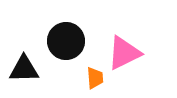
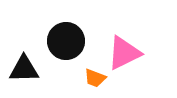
orange trapezoid: rotated 115 degrees clockwise
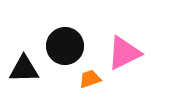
black circle: moved 1 px left, 5 px down
orange trapezoid: moved 5 px left, 1 px down; rotated 140 degrees clockwise
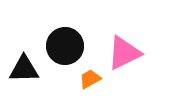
orange trapezoid: rotated 10 degrees counterclockwise
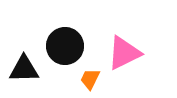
orange trapezoid: rotated 35 degrees counterclockwise
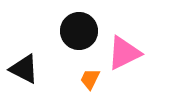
black circle: moved 14 px right, 15 px up
black triangle: rotated 28 degrees clockwise
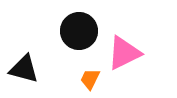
black triangle: rotated 12 degrees counterclockwise
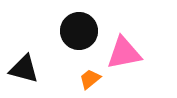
pink triangle: rotated 15 degrees clockwise
orange trapezoid: rotated 25 degrees clockwise
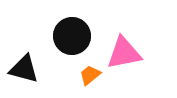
black circle: moved 7 px left, 5 px down
orange trapezoid: moved 4 px up
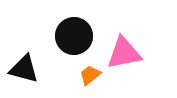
black circle: moved 2 px right
